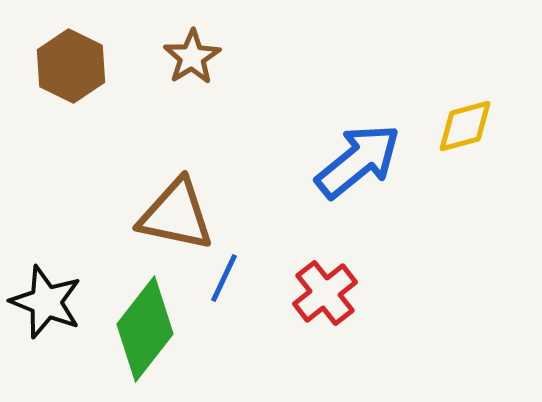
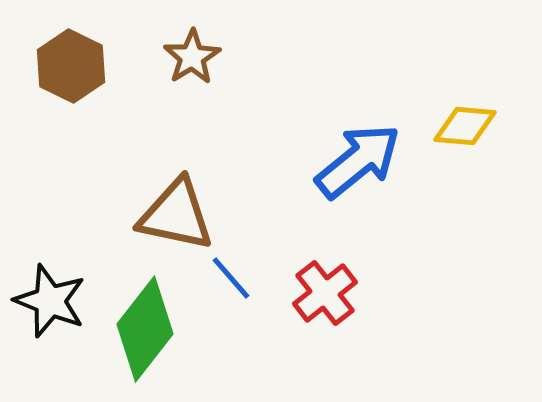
yellow diamond: rotated 20 degrees clockwise
blue line: moved 7 px right; rotated 66 degrees counterclockwise
black star: moved 4 px right, 1 px up
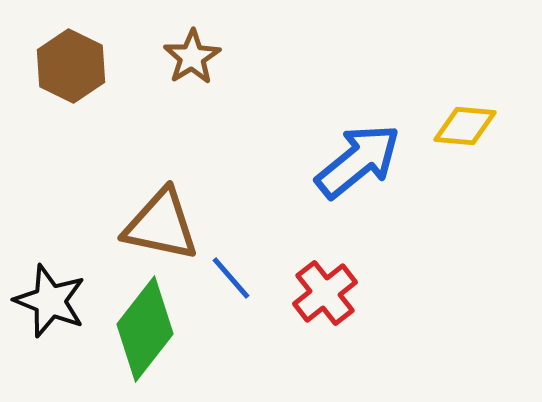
brown triangle: moved 15 px left, 10 px down
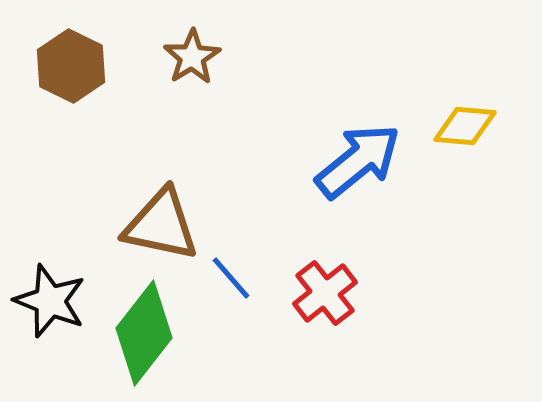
green diamond: moved 1 px left, 4 px down
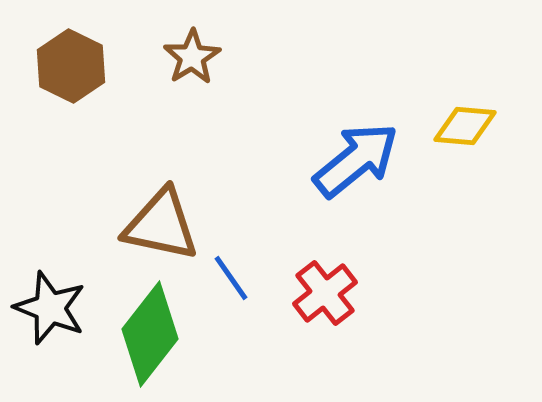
blue arrow: moved 2 px left, 1 px up
blue line: rotated 6 degrees clockwise
black star: moved 7 px down
green diamond: moved 6 px right, 1 px down
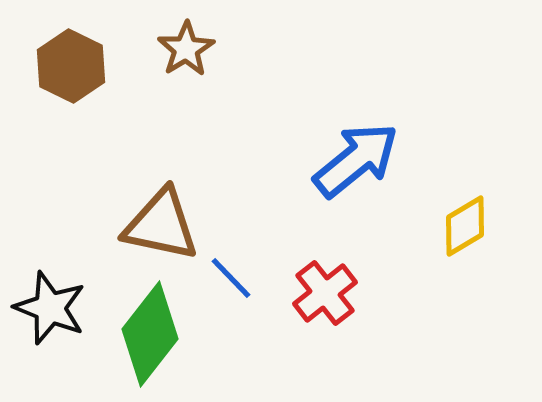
brown star: moved 6 px left, 8 px up
yellow diamond: moved 100 px down; rotated 36 degrees counterclockwise
blue line: rotated 9 degrees counterclockwise
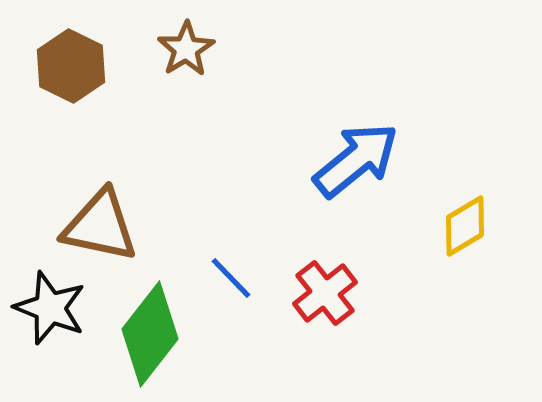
brown triangle: moved 61 px left, 1 px down
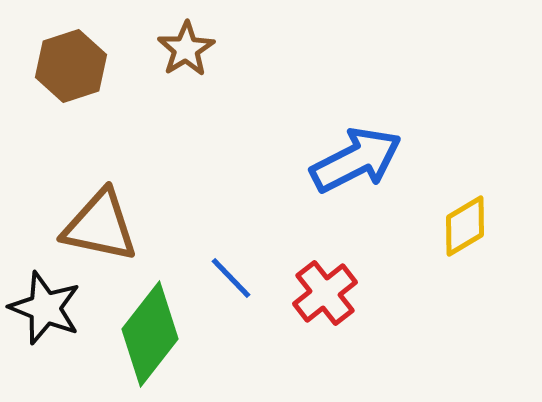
brown hexagon: rotated 16 degrees clockwise
blue arrow: rotated 12 degrees clockwise
black star: moved 5 px left
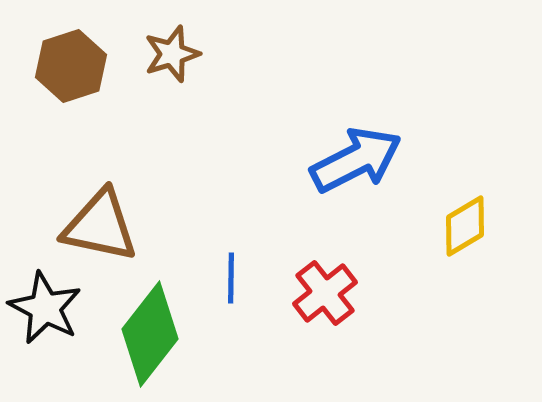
brown star: moved 14 px left, 5 px down; rotated 14 degrees clockwise
blue line: rotated 45 degrees clockwise
black star: rotated 6 degrees clockwise
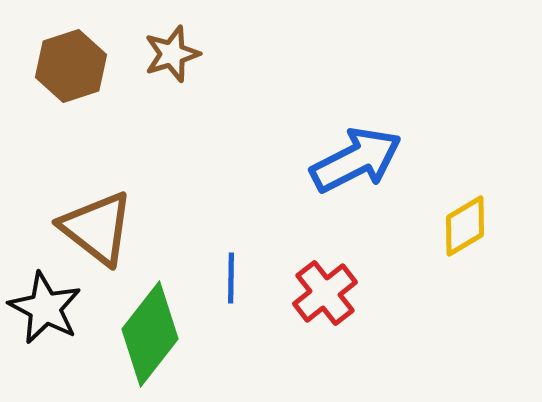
brown triangle: moved 3 px left, 2 px down; rotated 26 degrees clockwise
